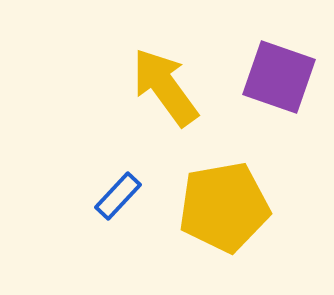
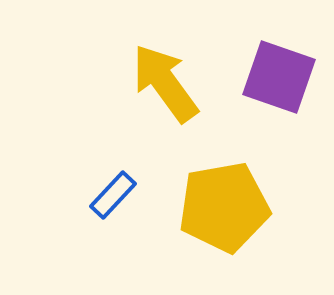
yellow arrow: moved 4 px up
blue rectangle: moved 5 px left, 1 px up
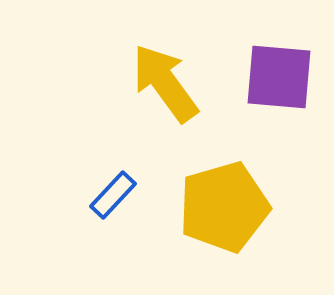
purple square: rotated 14 degrees counterclockwise
yellow pentagon: rotated 6 degrees counterclockwise
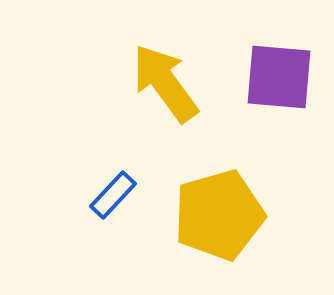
yellow pentagon: moved 5 px left, 8 px down
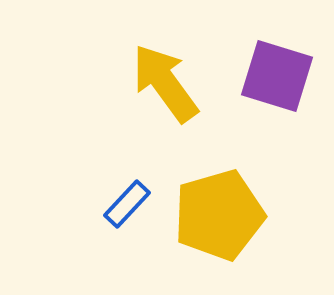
purple square: moved 2 px left, 1 px up; rotated 12 degrees clockwise
blue rectangle: moved 14 px right, 9 px down
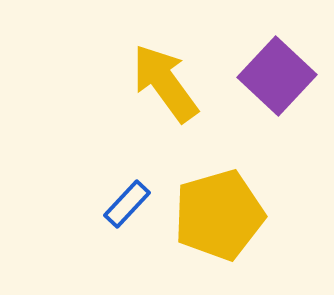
purple square: rotated 26 degrees clockwise
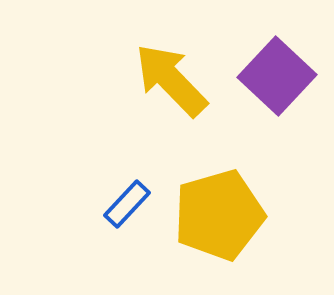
yellow arrow: moved 6 px right, 3 px up; rotated 8 degrees counterclockwise
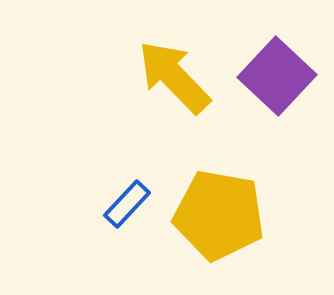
yellow arrow: moved 3 px right, 3 px up
yellow pentagon: rotated 26 degrees clockwise
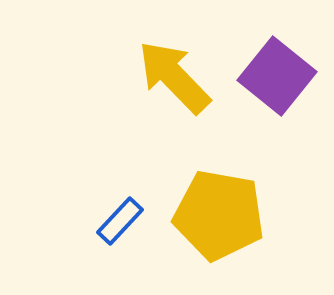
purple square: rotated 4 degrees counterclockwise
blue rectangle: moved 7 px left, 17 px down
